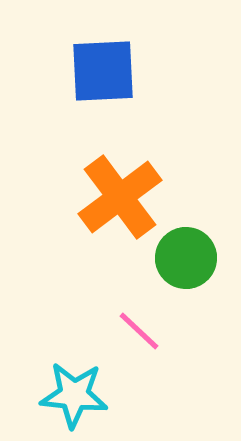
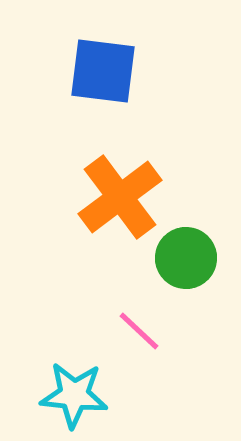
blue square: rotated 10 degrees clockwise
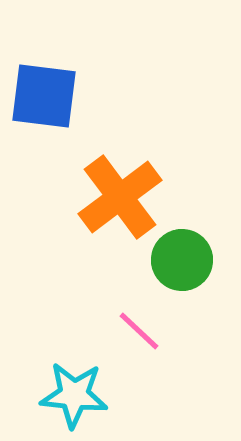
blue square: moved 59 px left, 25 px down
green circle: moved 4 px left, 2 px down
